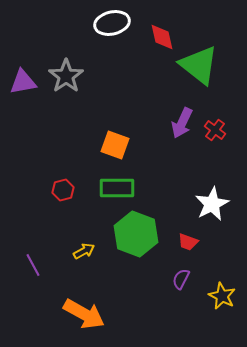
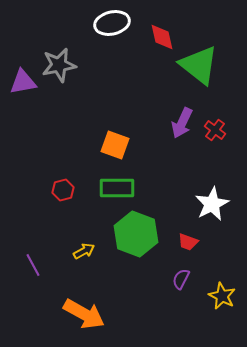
gray star: moved 7 px left, 11 px up; rotated 24 degrees clockwise
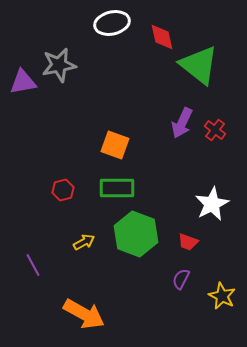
yellow arrow: moved 9 px up
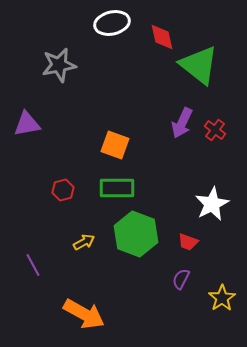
purple triangle: moved 4 px right, 42 px down
yellow star: moved 2 px down; rotated 12 degrees clockwise
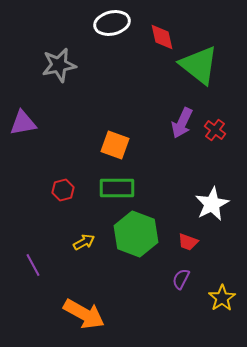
purple triangle: moved 4 px left, 1 px up
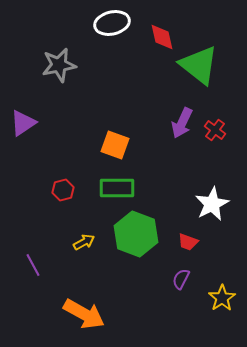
purple triangle: rotated 24 degrees counterclockwise
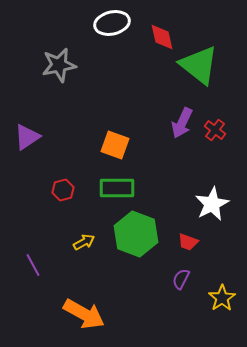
purple triangle: moved 4 px right, 14 px down
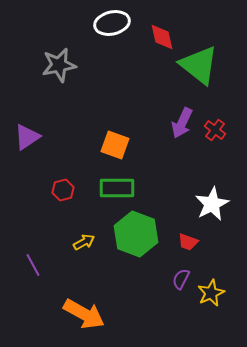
yellow star: moved 11 px left, 5 px up; rotated 8 degrees clockwise
